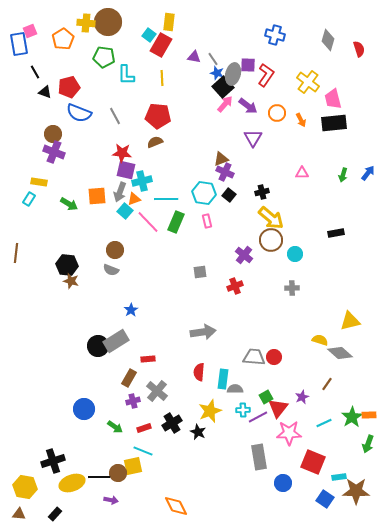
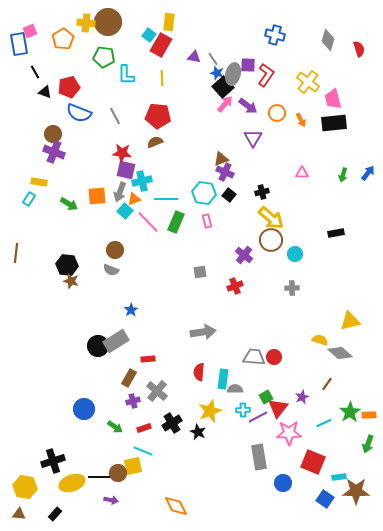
green star at (352, 417): moved 2 px left, 5 px up
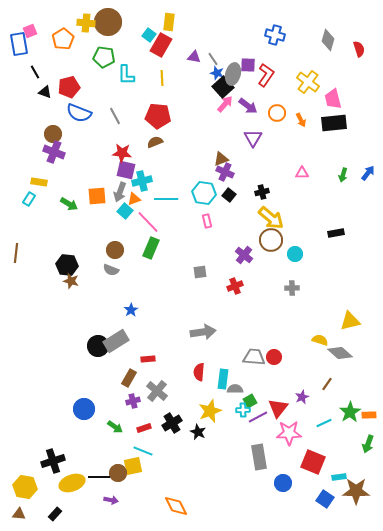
green rectangle at (176, 222): moved 25 px left, 26 px down
green square at (266, 397): moved 16 px left, 4 px down
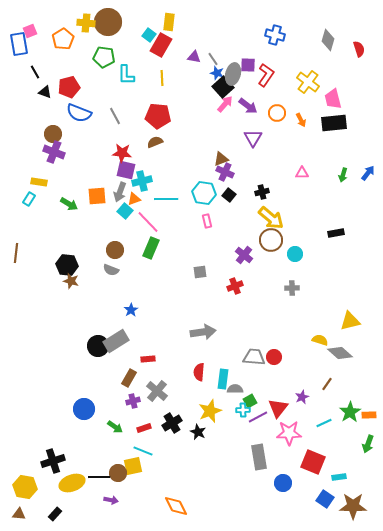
brown star at (356, 491): moved 3 px left, 15 px down
